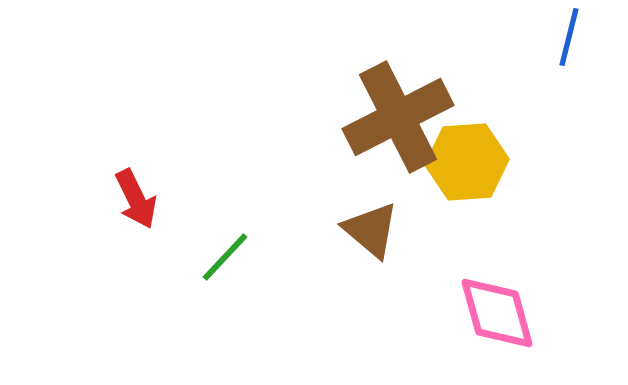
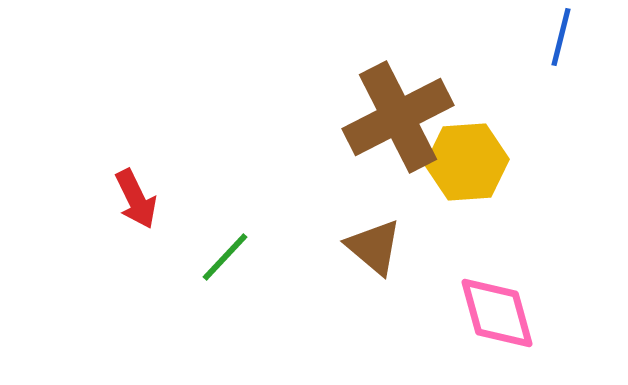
blue line: moved 8 px left
brown triangle: moved 3 px right, 17 px down
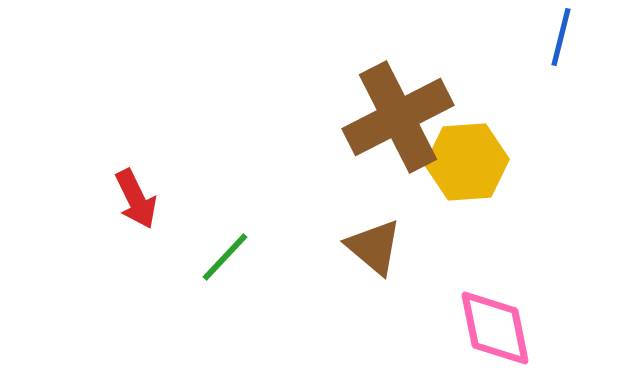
pink diamond: moved 2 px left, 15 px down; rotated 4 degrees clockwise
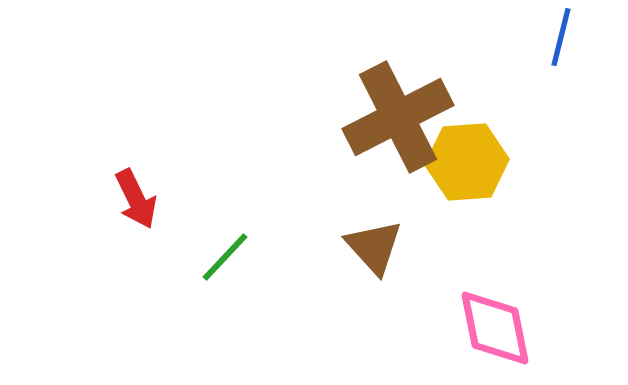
brown triangle: rotated 8 degrees clockwise
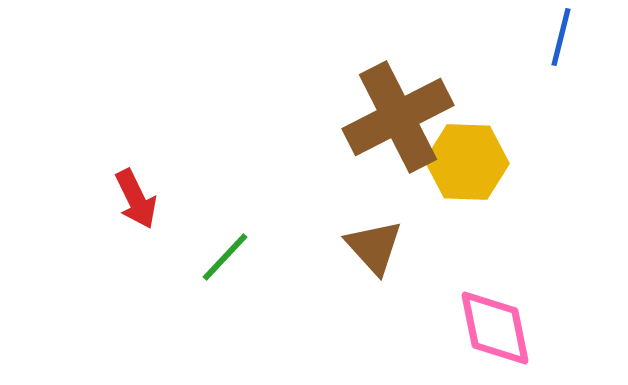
yellow hexagon: rotated 6 degrees clockwise
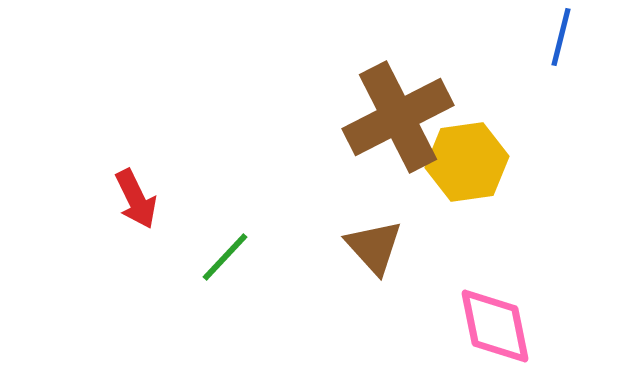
yellow hexagon: rotated 10 degrees counterclockwise
pink diamond: moved 2 px up
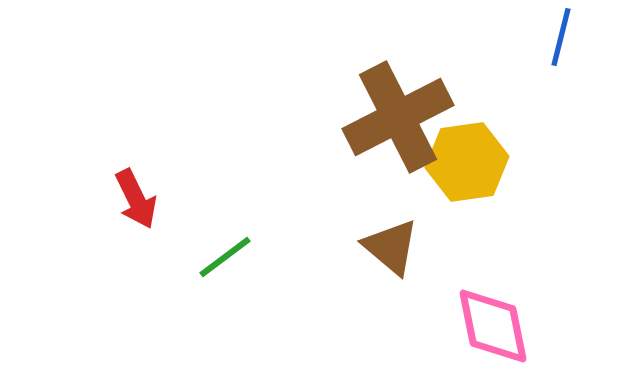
brown triangle: moved 17 px right; rotated 8 degrees counterclockwise
green line: rotated 10 degrees clockwise
pink diamond: moved 2 px left
